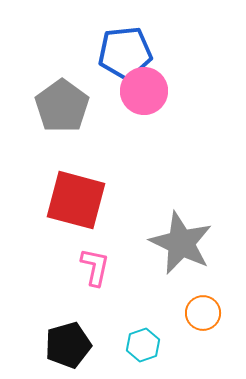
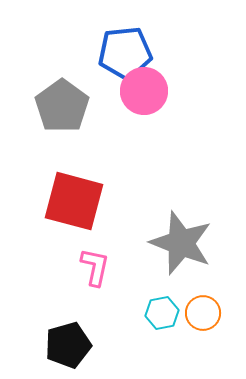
red square: moved 2 px left, 1 px down
gray star: rotated 4 degrees counterclockwise
cyan hexagon: moved 19 px right, 32 px up; rotated 8 degrees clockwise
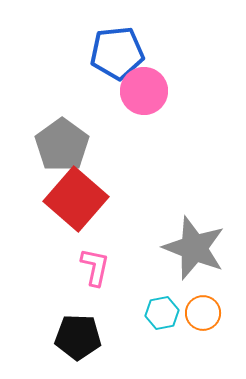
blue pentagon: moved 8 px left
gray pentagon: moved 39 px down
red square: moved 2 px right, 2 px up; rotated 26 degrees clockwise
gray star: moved 13 px right, 5 px down
black pentagon: moved 10 px right, 8 px up; rotated 18 degrees clockwise
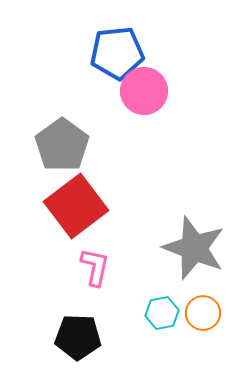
red square: moved 7 px down; rotated 12 degrees clockwise
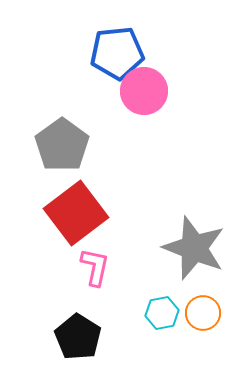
red square: moved 7 px down
black pentagon: rotated 30 degrees clockwise
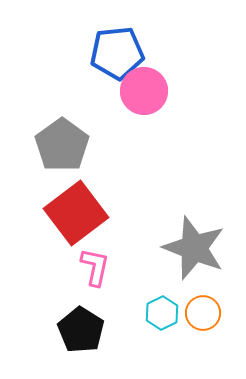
cyan hexagon: rotated 16 degrees counterclockwise
black pentagon: moved 3 px right, 7 px up
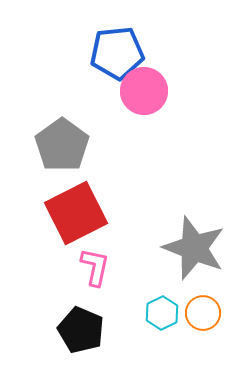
red square: rotated 10 degrees clockwise
black pentagon: rotated 9 degrees counterclockwise
